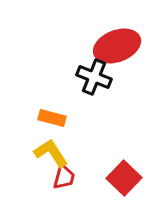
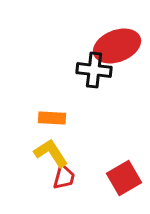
black cross: moved 7 px up; rotated 16 degrees counterclockwise
orange rectangle: rotated 12 degrees counterclockwise
red square: rotated 16 degrees clockwise
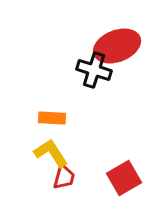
black cross: rotated 12 degrees clockwise
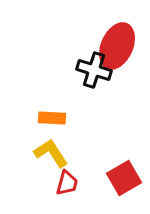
red ellipse: rotated 45 degrees counterclockwise
red trapezoid: moved 3 px right, 6 px down
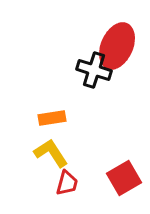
orange rectangle: rotated 12 degrees counterclockwise
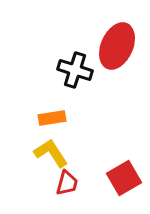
black cross: moved 19 px left
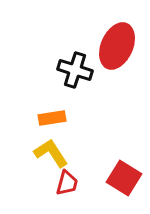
red square: rotated 28 degrees counterclockwise
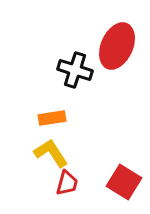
red square: moved 4 px down
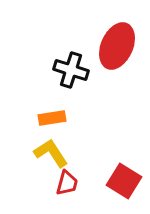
black cross: moved 4 px left
red square: moved 1 px up
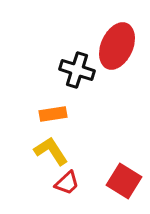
black cross: moved 6 px right
orange rectangle: moved 1 px right, 4 px up
yellow L-shape: moved 2 px up
red trapezoid: rotated 32 degrees clockwise
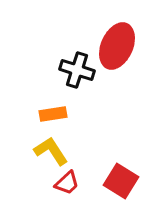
red square: moved 3 px left
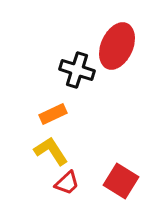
orange rectangle: rotated 16 degrees counterclockwise
